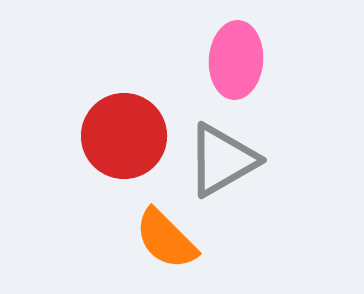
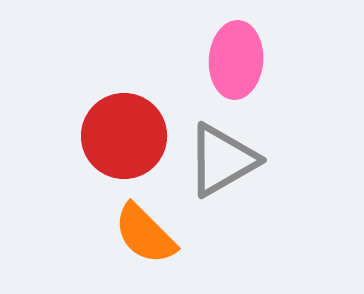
orange semicircle: moved 21 px left, 5 px up
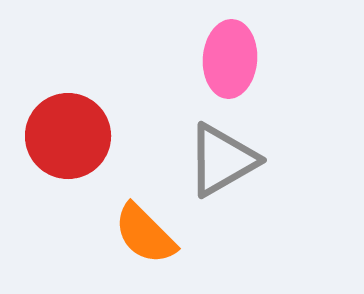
pink ellipse: moved 6 px left, 1 px up
red circle: moved 56 px left
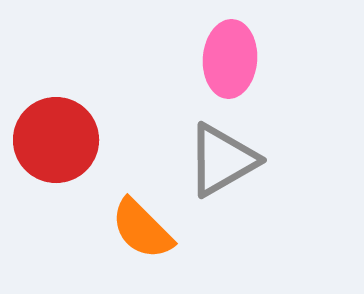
red circle: moved 12 px left, 4 px down
orange semicircle: moved 3 px left, 5 px up
